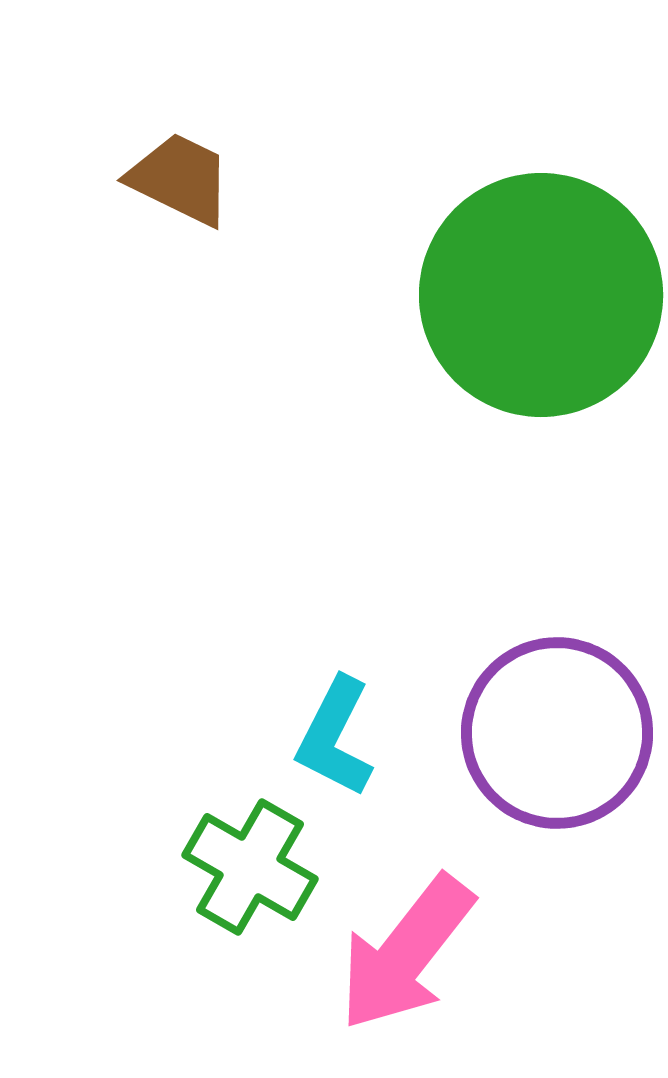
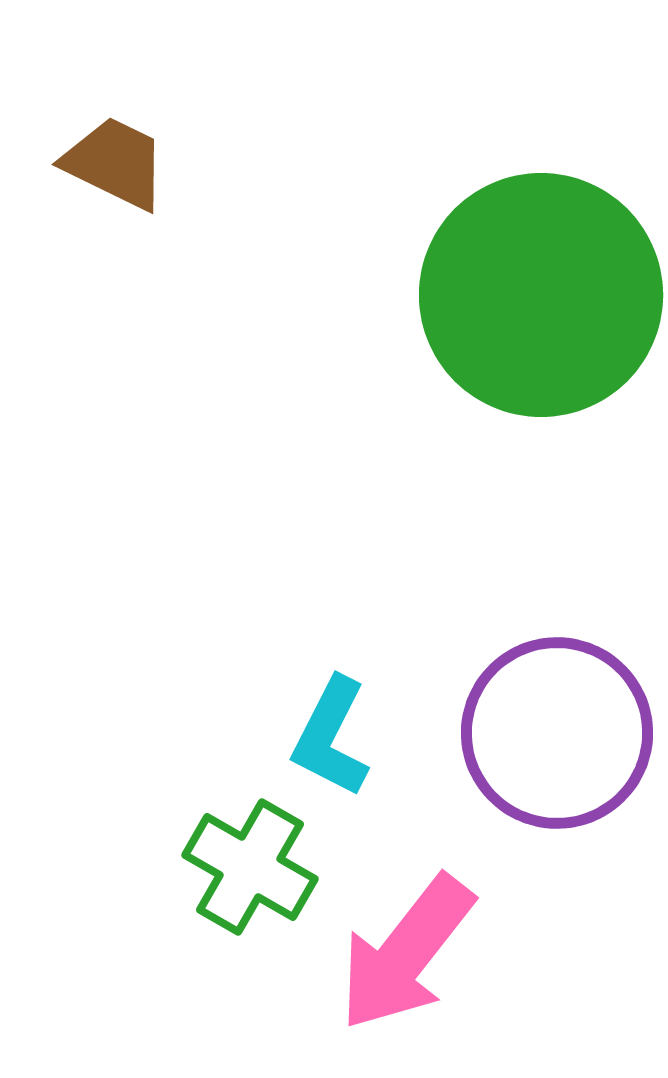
brown trapezoid: moved 65 px left, 16 px up
cyan L-shape: moved 4 px left
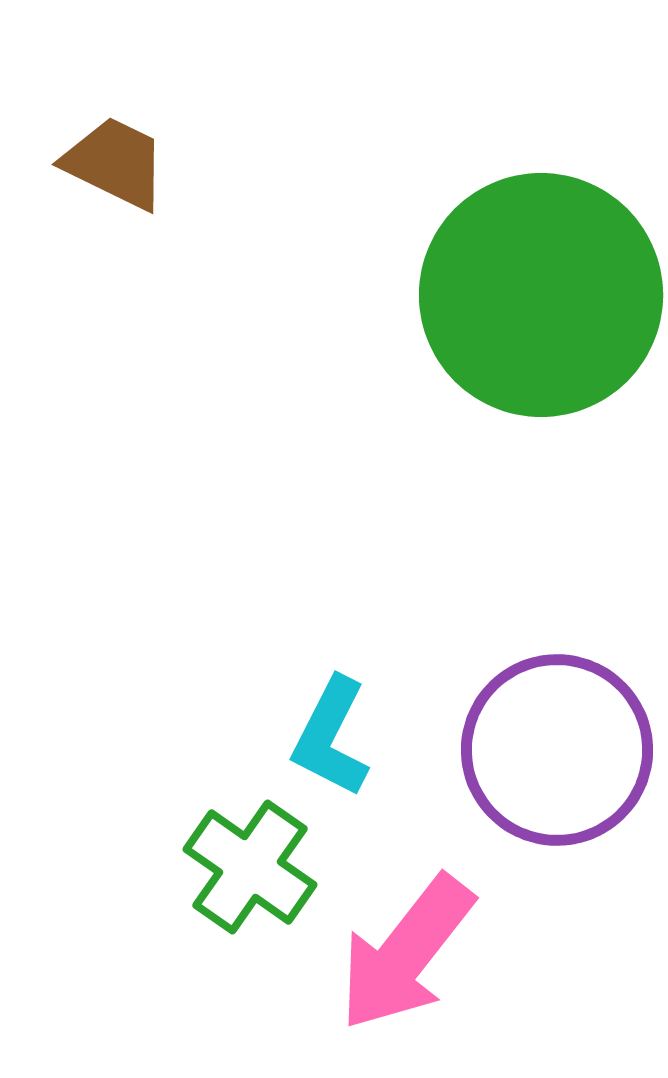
purple circle: moved 17 px down
green cross: rotated 5 degrees clockwise
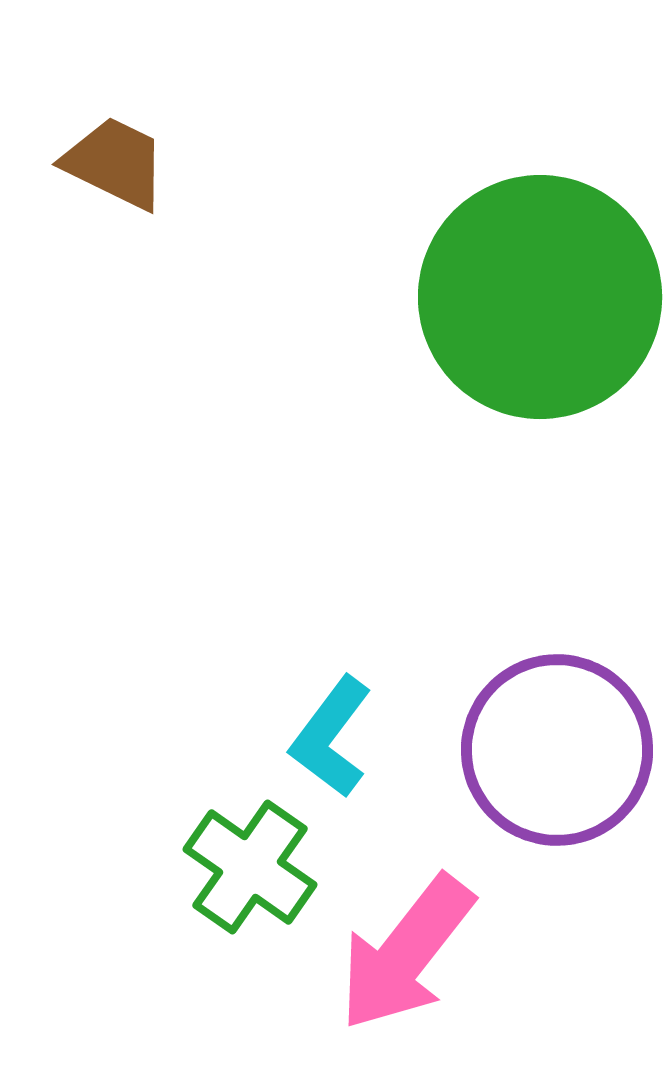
green circle: moved 1 px left, 2 px down
cyan L-shape: rotated 10 degrees clockwise
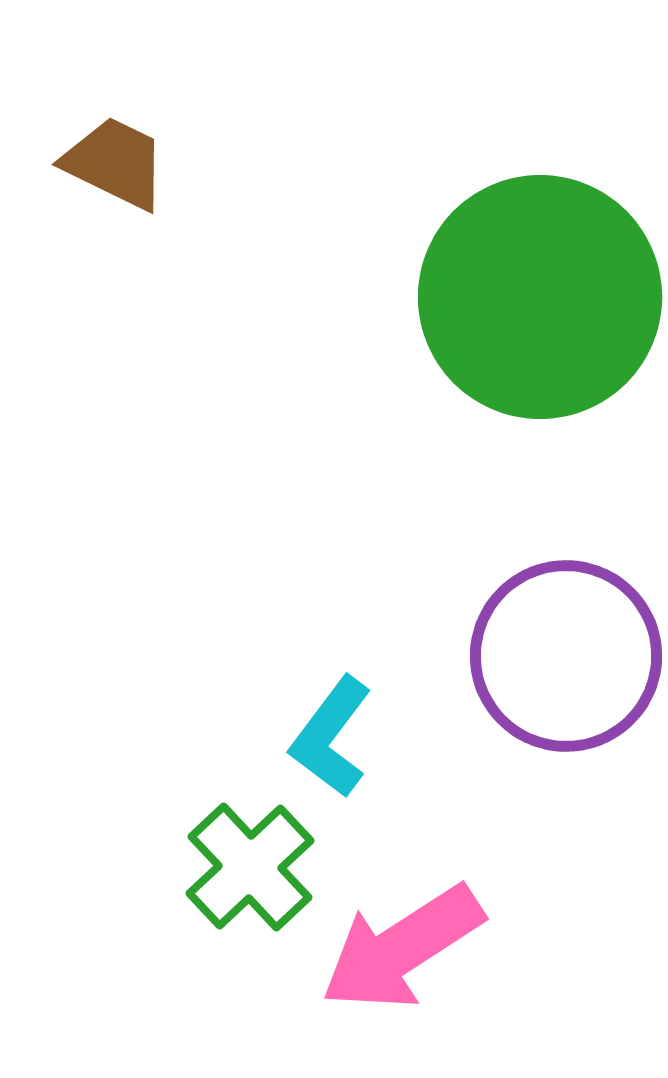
purple circle: moved 9 px right, 94 px up
green cross: rotated 12 degrees clockwise
pink arrow: moved 4 px left, 5 px up; rotated 19 degrees clockwise
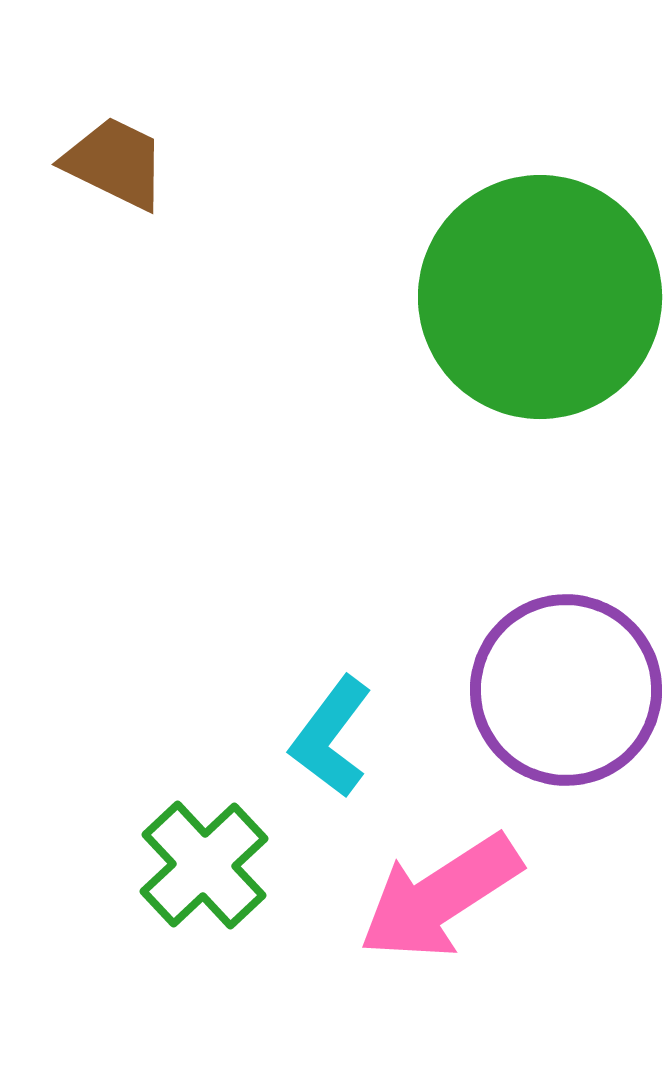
purple circle: moved 34 px down
green cross: moved 46 px left, 2 px up
pink arrow: moved 38 px right, 51 px up
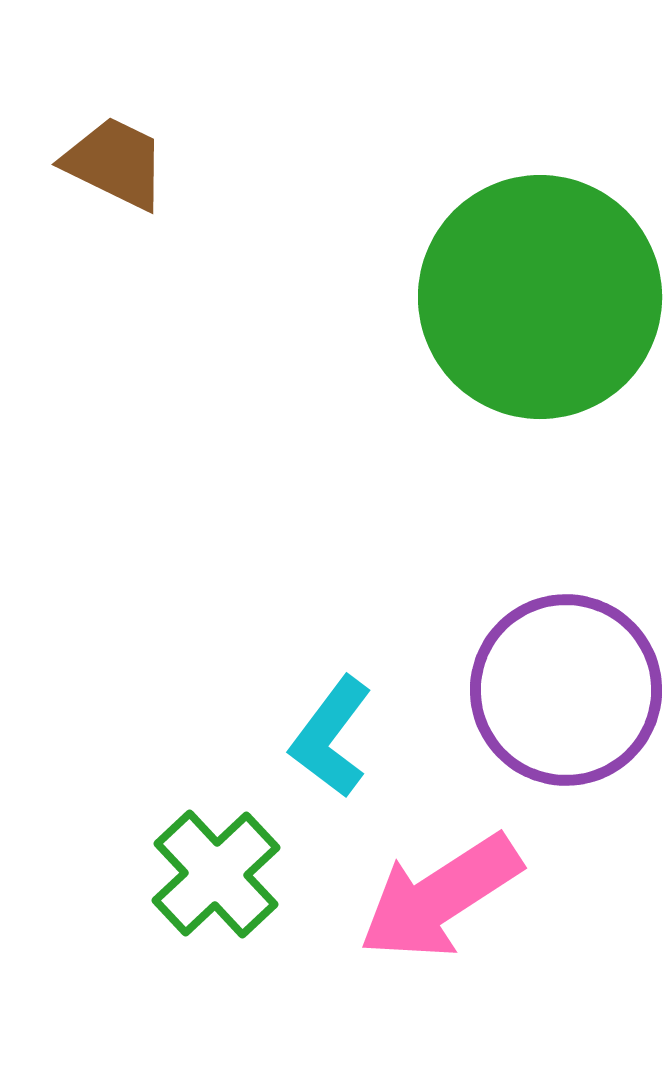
green cross: moved 12 px right, 9 px down
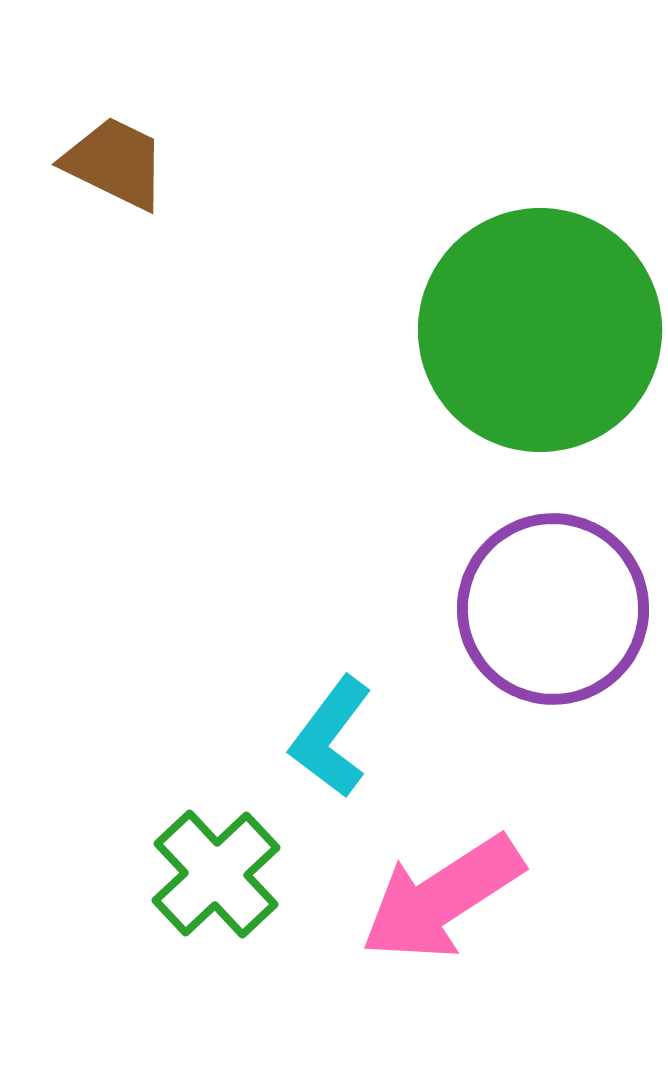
green circle: moved 33 px down
purple circle: moved 13 px left, 81 px up
pink arrow: moved 2 px right, 1 px down
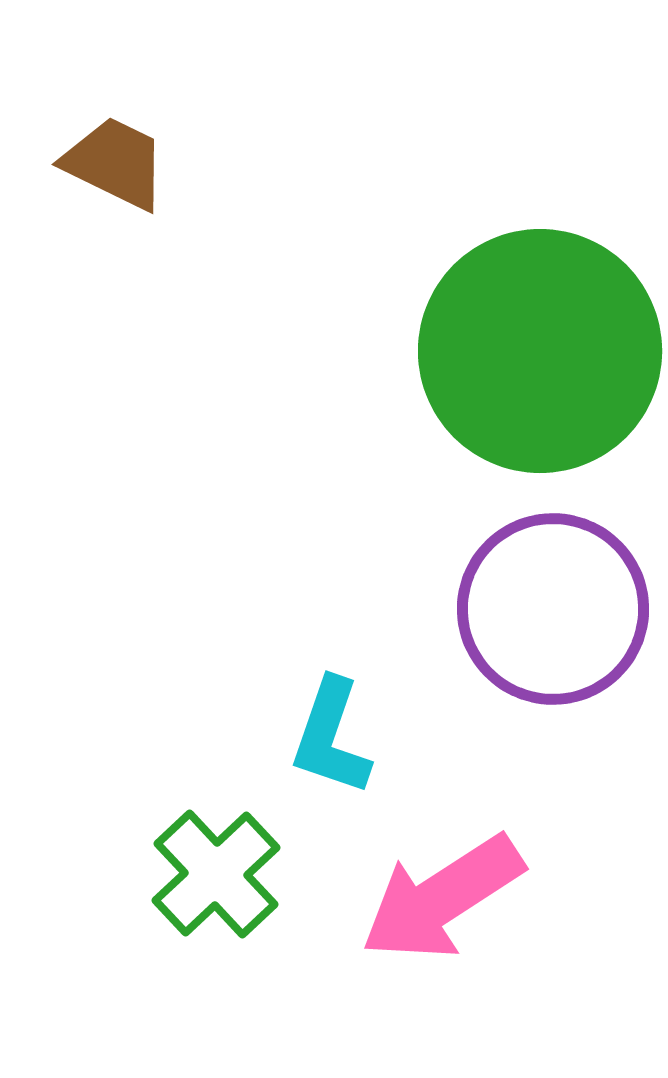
green circle: moved 21 px down
cyan L-shape: rotated 18 degrees counterclockwise
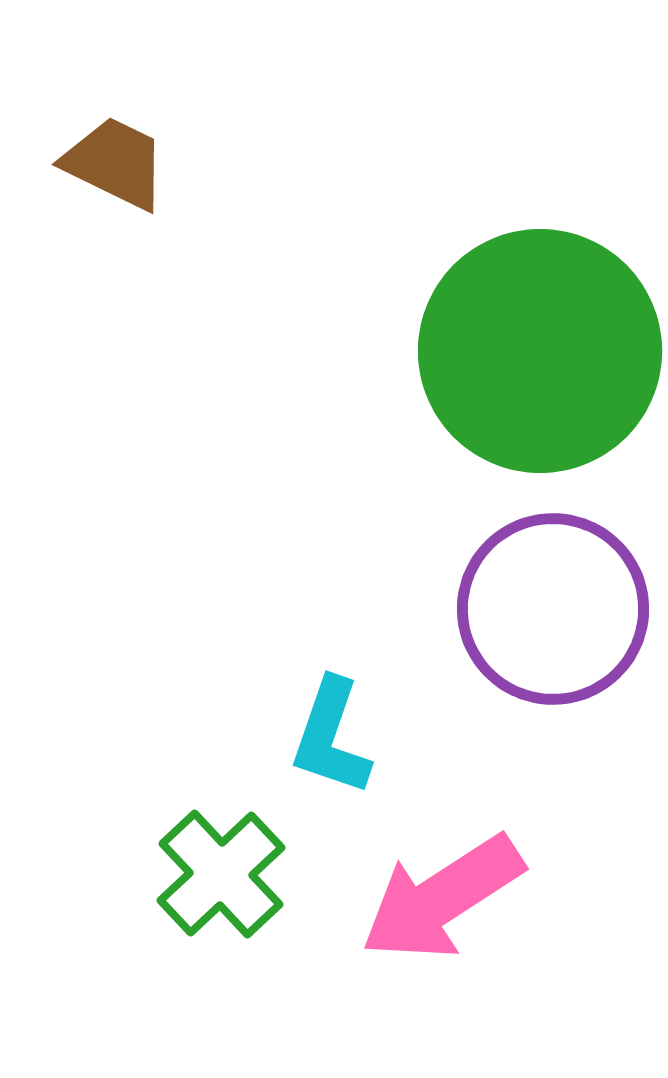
green cross: moved 5 px right
